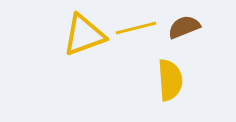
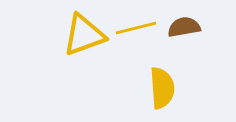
brown semicircle: rotated 12 degrees clockwise
yellow semicircle: moved 8 px left, 8 px down
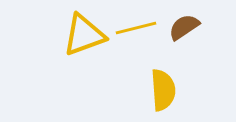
brown semicircle: rotated 24 degrees counterclockwise
yellow semicircle: moved 1 px right, 2 px down
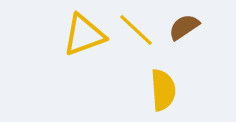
yellow line: moved 2 px down; rotated 57 degrees clockwise
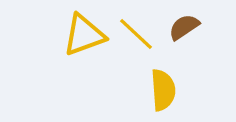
yellow line: moved 4 px down
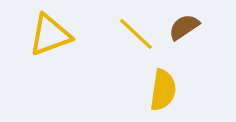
yellow triangle: moved 34 px left
yellow semicircle: rotated 12 degrees clockwise
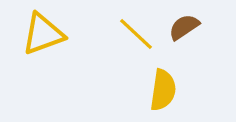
yellow triangle: moved 7 px left, 1 px up
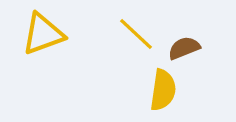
brown semicircle: moved 21 px down; rotated 12 degrees clockwise
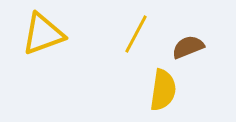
yellow line: rotated 75 degrees clockwise
brown semicircle: moved 4 px right, 1 px up
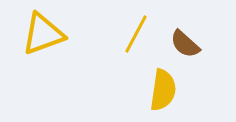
brown semicircle: moved 3 px left, 3 px up; rotated 116 degrees counterclockwise
